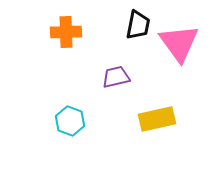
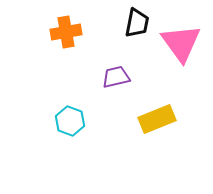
black trapezoid: moved 1 px left, 2 px up
orange cross: rotated 8 degrees counterclockwise
pink triangle: moved 2 px right
yellow rectangle: rotated 9 degrees counterclockwise
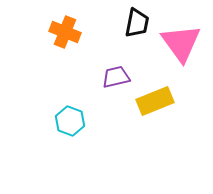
orange cross: moved 1 px left; rotated 32 degrees clockwise
yellow rectangle: moved 2 px left, 18 px up
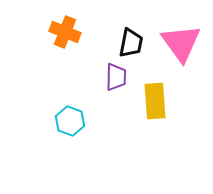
black trapezoid: moved 6 px left, 20 px down
purple trapezoid: rotated 104 degrees clockwise
yellow rectangle: rotated 72 degrees counterclockwise
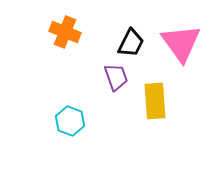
black trapezoid: rotated 16 degrees clockwise
purple trapezoid: rotated 20 degrees counterclockwise
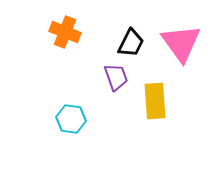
cyan hexagon: moved 1 px right, 2 px up; rotated 12 degrees counterclockwise
